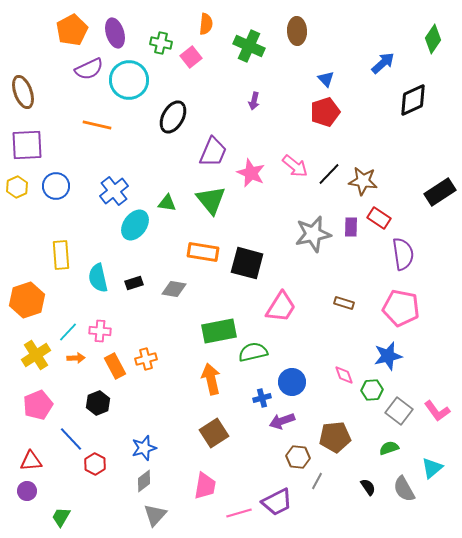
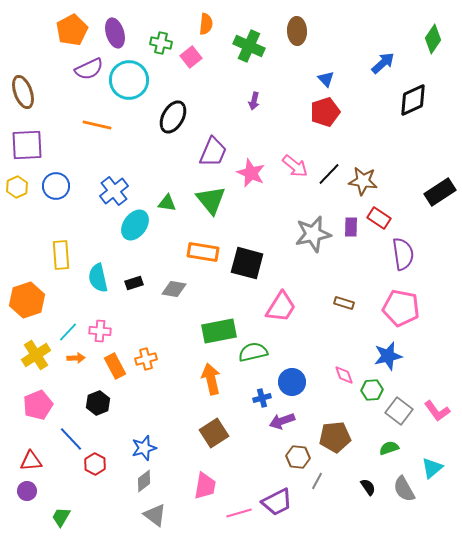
gray triangle at (155, 515): rotated 35 degrees counterclockwise
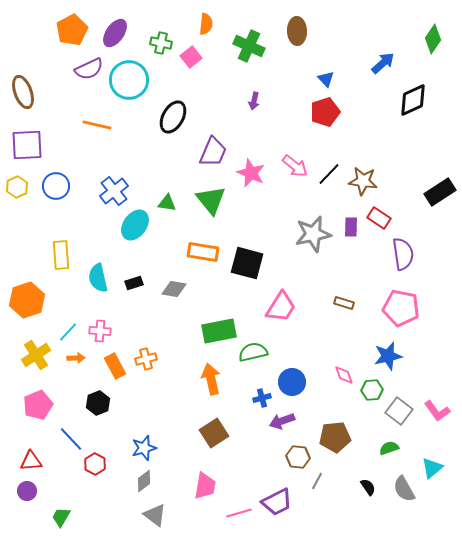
purple ellipse at (115, 33): rotated 52 degrees clockwise
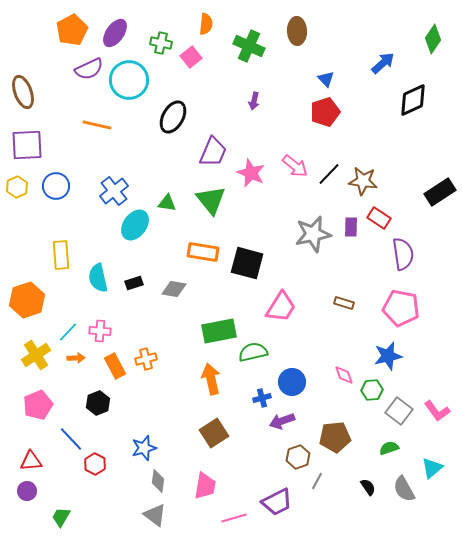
brown hexagon at (298, 457): rotated 25 degrees counterclockwise
gray diamond at (144, 481): moved 14 px right; rotated 45 degrees counterclockwise
pink line at (239, 513): moved 5 px left, 5 px down
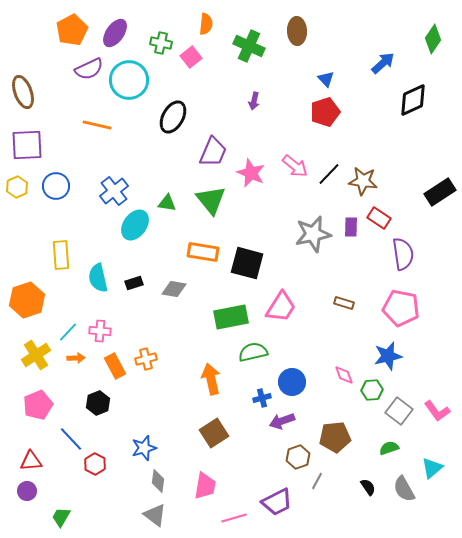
green rectangle at (219, 331): moved 12 px right, 14 px up
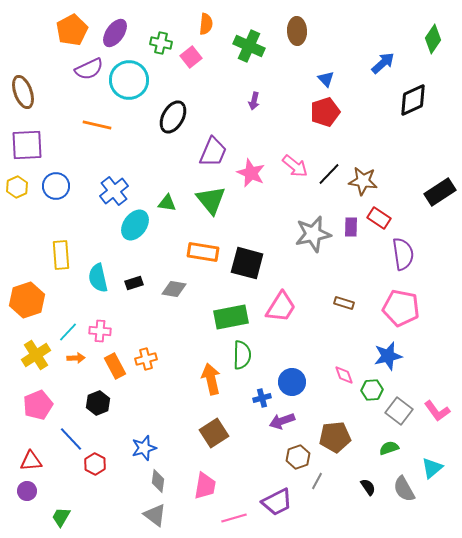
green semicircle at (253, 352): moved 11 px left, 3 px down; rotated 104 degrees clockwise
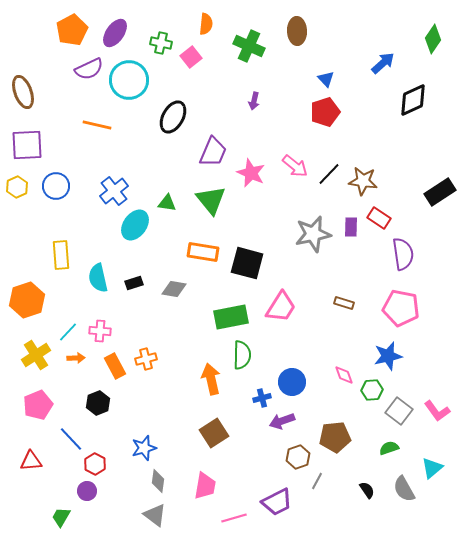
black semicircle at (368, 487): moved 1 px left, 3 px down
purple circle at (27, 491): moved 60 px right
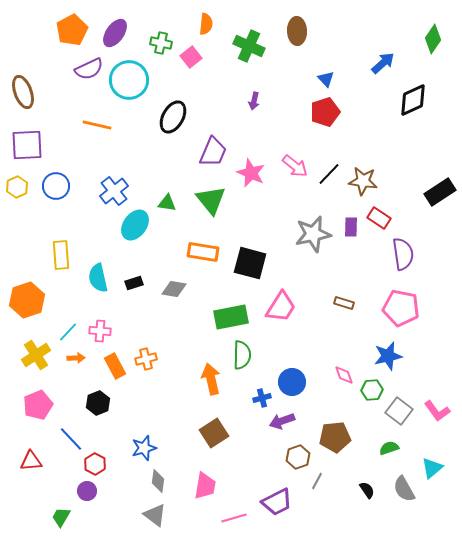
black square at (247, 263): moved 3 px right
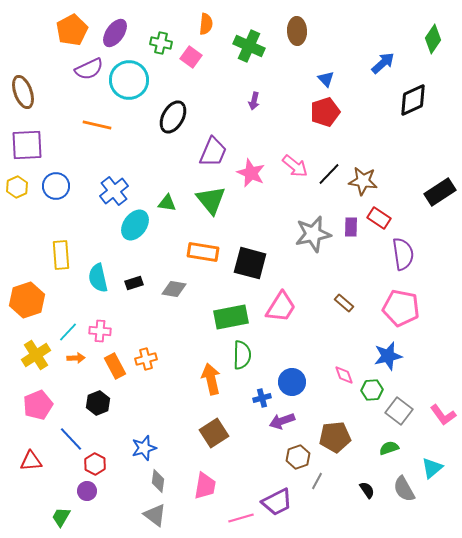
pink square at (191, 57): rotated 15 degrees counterclockwise
brown rectangle at (344, 303): rotated 24 degrees clockwise
pink L-shape at (437, 411): moved 6 px right, 4 px down
pink line at (234, 518): moved 7 px right
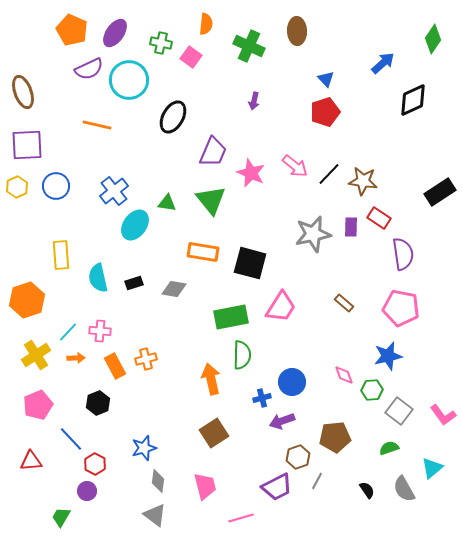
orange pentagon at (72, 30): rotated 20 degrees counterclockwise
pink trapezoid at (205, 486): rotated 24 degrees counterclockwise
purple trapezoid at (277, 502): moved 15 px up
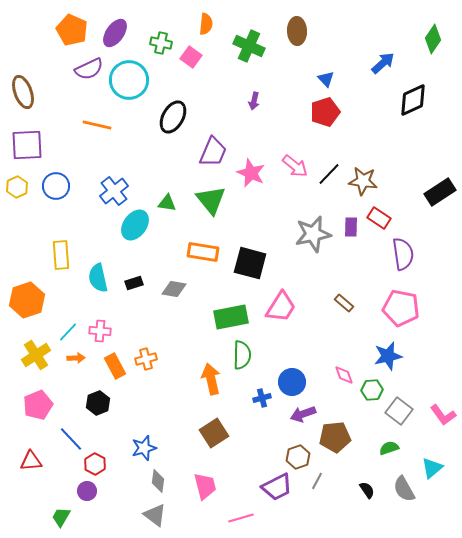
purple arrow at (282, 421): moved 21 px right, 7 px up
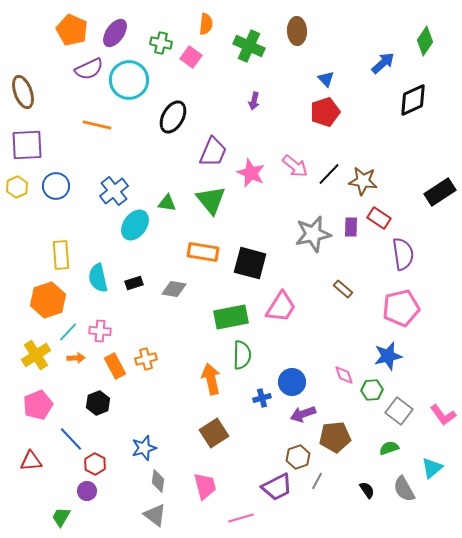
green diamond at (433, 39): moved 8 px left, 2 px down
orange hexagon at (27, 300): moved 21 px right
brown rectangle at (344, 303): moved 1 px left, 14 px up
pink pentagon at (401, 308): rotated 24 degrees counterclockwise
